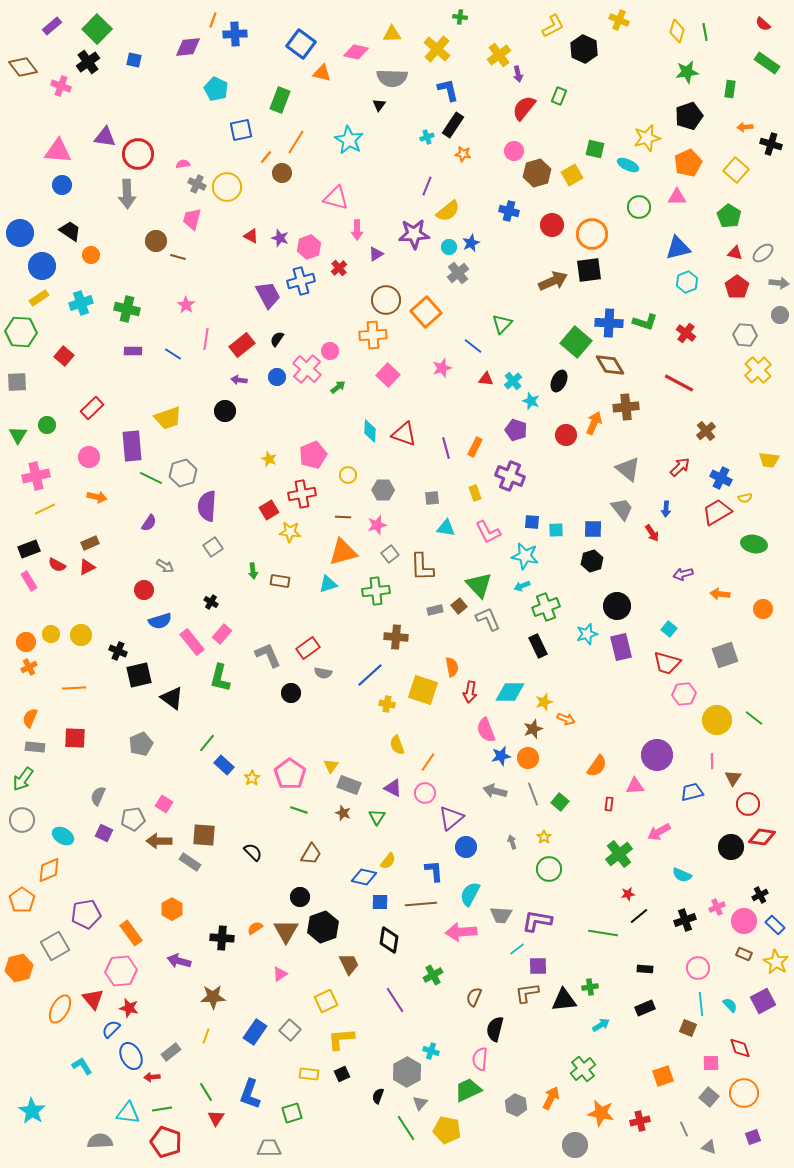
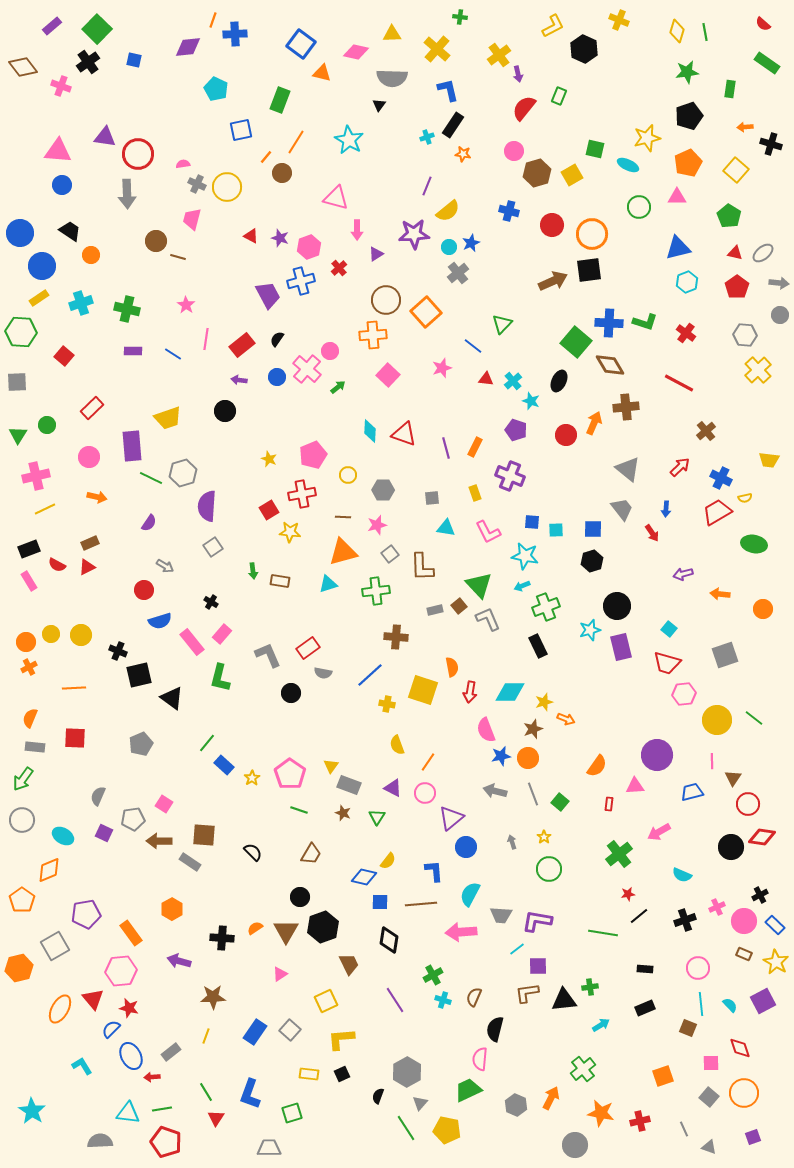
cyan star at (587, 634): moved 3 px right, 4 px up
cyan cross at (431, 1051): moved 12 px right, 51 px up
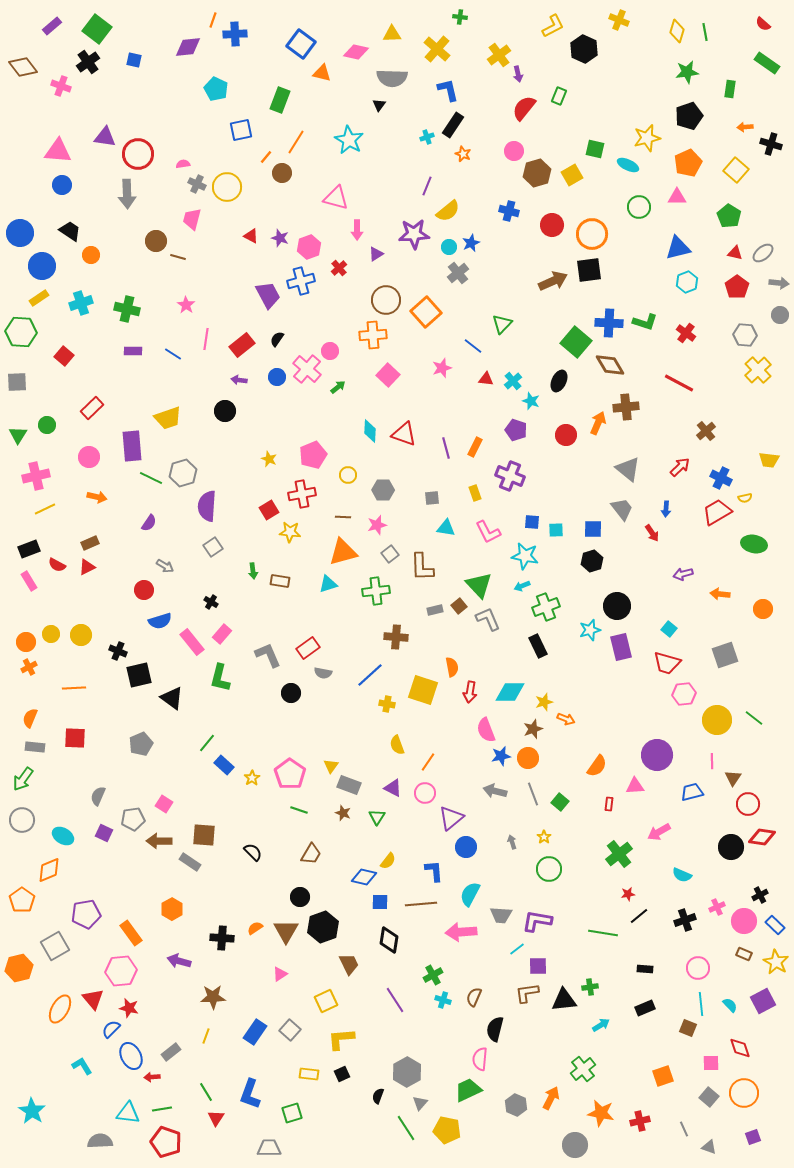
green square at (97, 29): rotated 8 degrees counterclockwise
orange star at (463, 154): rotated 14 degrees clockwise
orange arrow at (594, 423): moved 4 px right
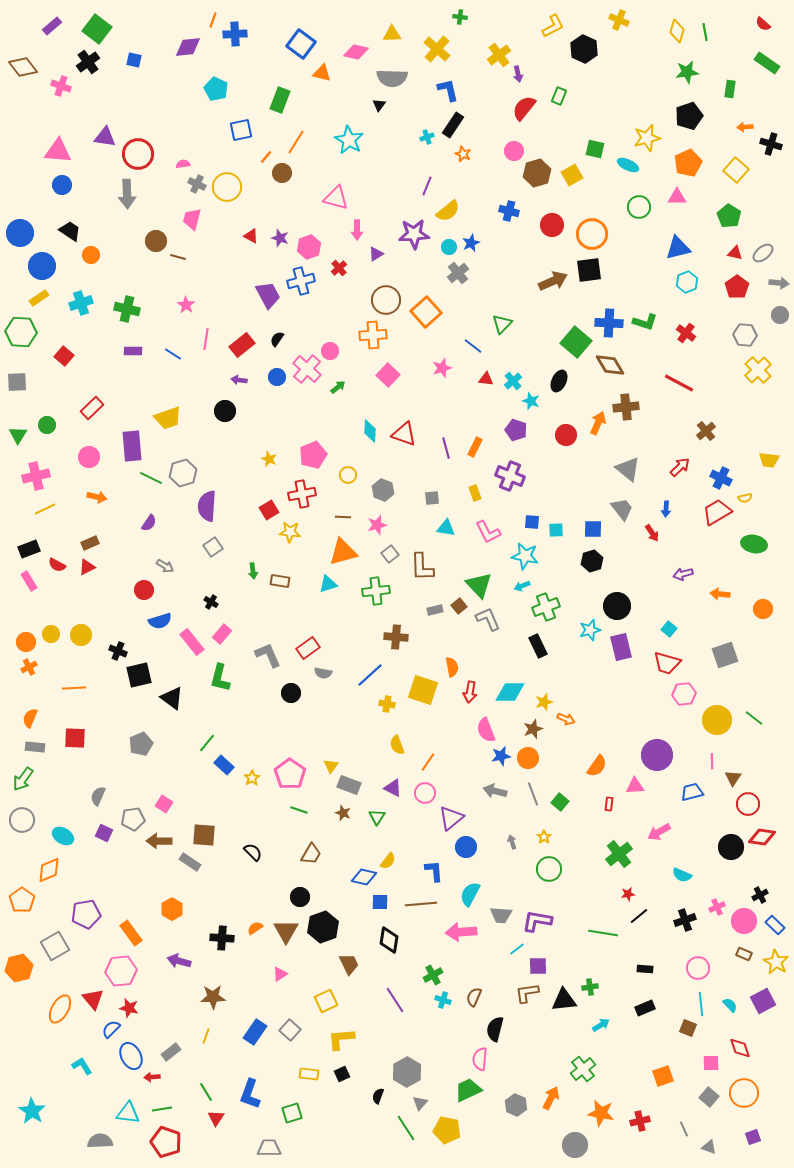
gray hexagon at (383, 490): rotated 20 degrees clockwise
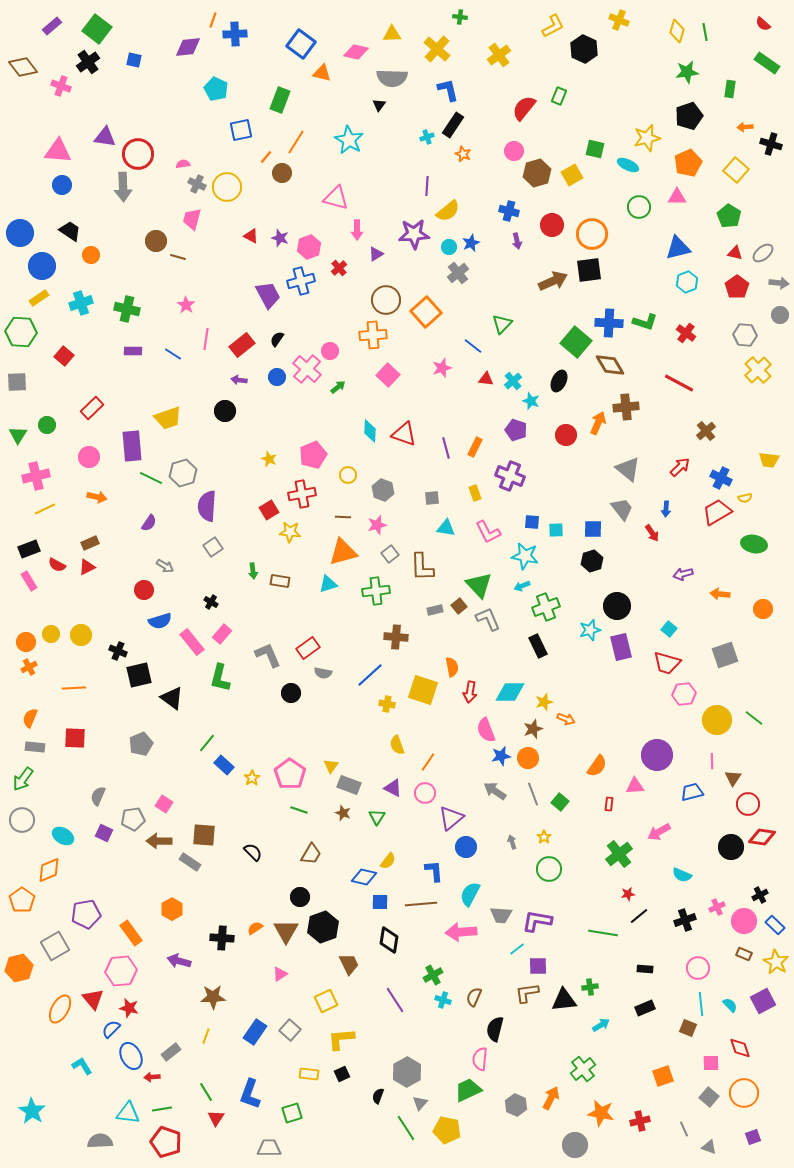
purple arrow at (518, 74): moved 1 px left, 167 px down
purple line at (427, 186): rotated 18 degrees counterclockwise
gray arrow at (127, 194): moved 4 px left, 7 px up
gray arrow at (495, 791): rotated 20 degrees clockwise
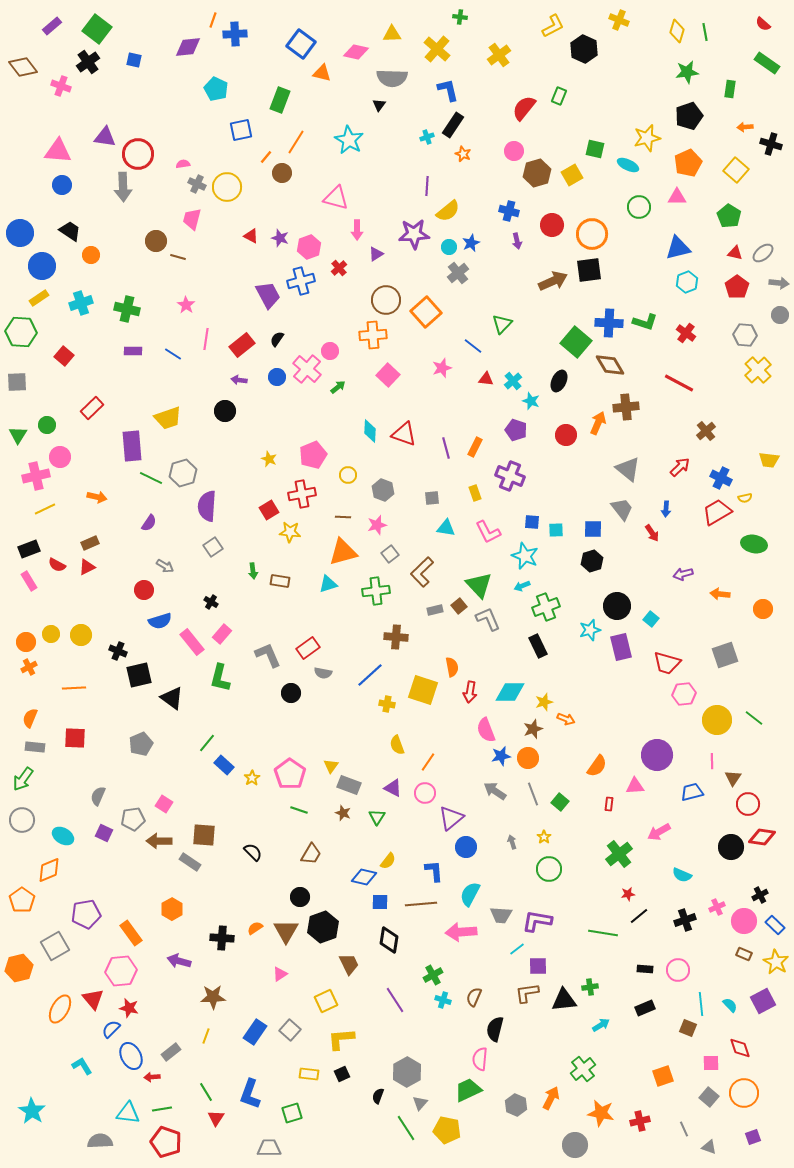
pink circle at (89, 457): moved 29 px left
cyan star at (525, 556): rotated 12 degrees clockwise
brown L-shape at (422, 567): moved 5 px down; rotated 48 degrees clockwise
cyan square at (669, 629): moved 18 px left, 10 px up
pink circle at (698, 968): moved 20 px left, 2 px down
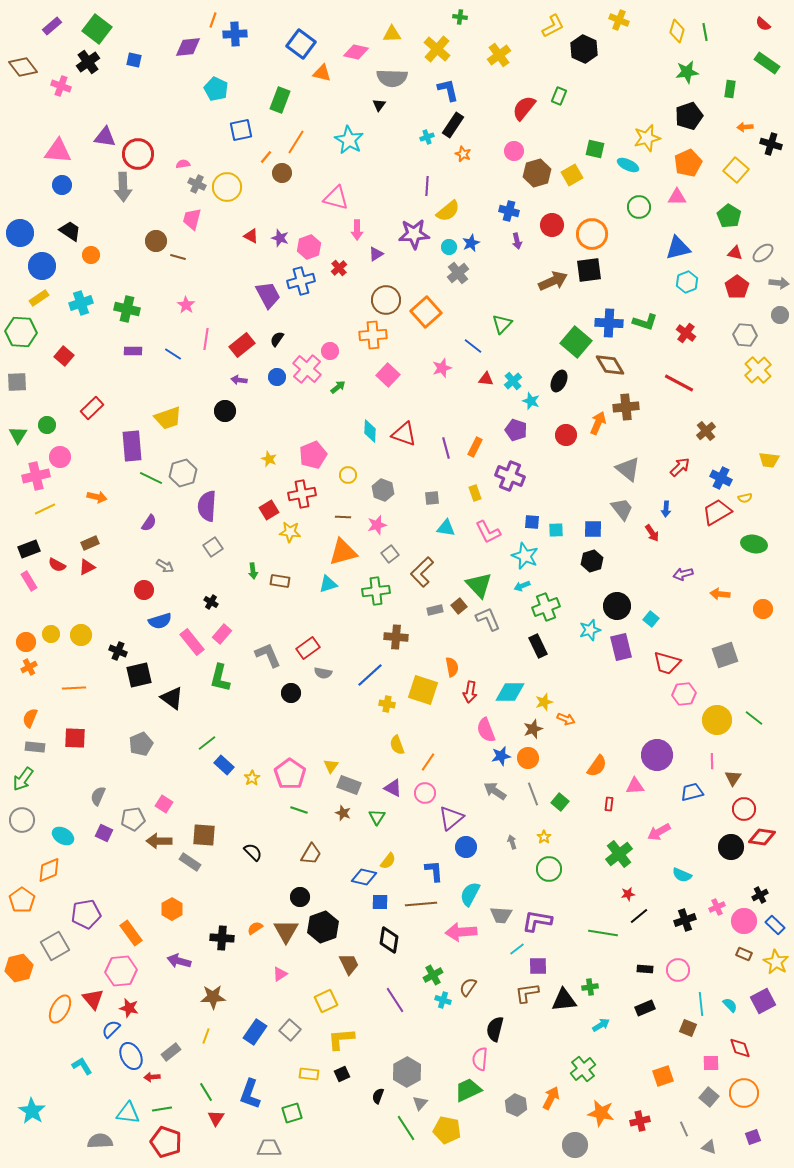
green line at (207, 743): rotated 12 degrees clockwise
red circle at (748, 804): moved 4 px left, 5 px down
brown semicircle at (474, 997): moved 6 px left, 10 px up; rotated 12 degrees clockwise
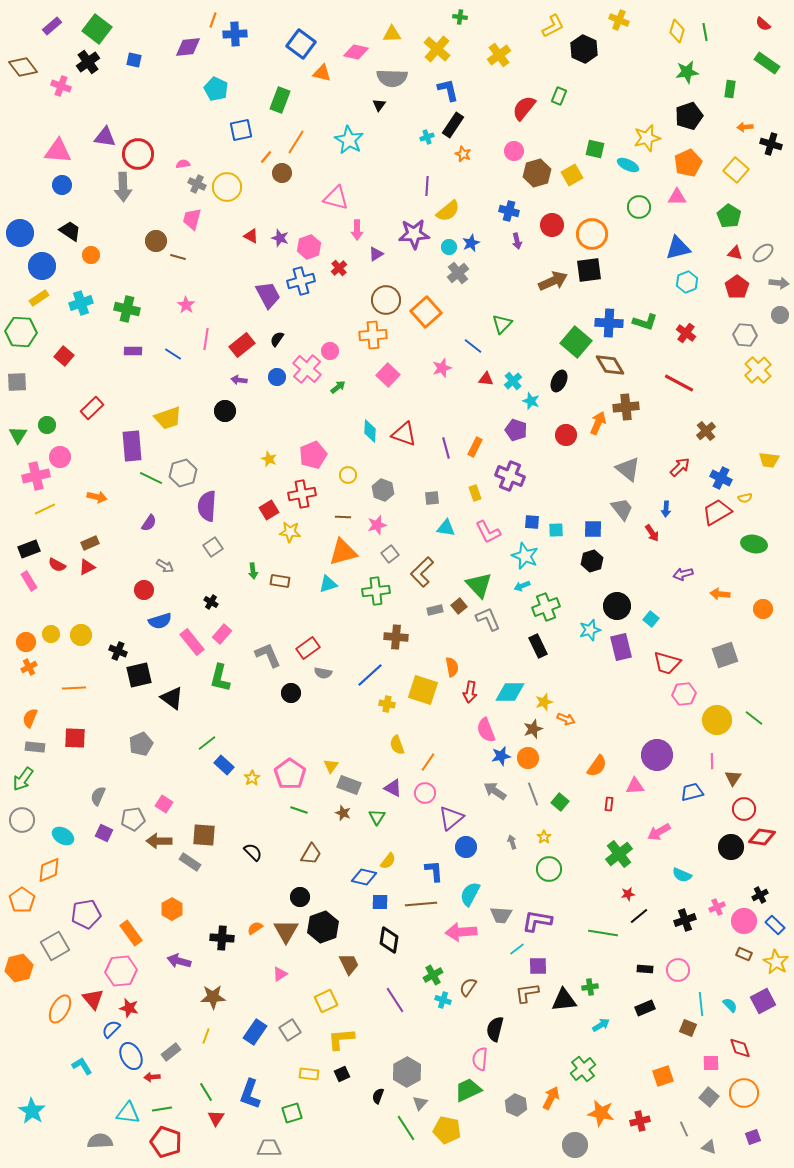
gray square at (290, 1030): rotated 15 degrees clockwise
